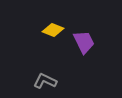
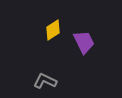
yellow diamond: rotated 55 degrees counterclockwise
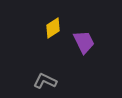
yellow diamond: moved 2 px up
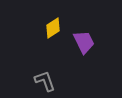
gray L-shape: rotated 45 degrees clockwise
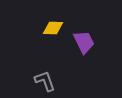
yellow diamond: rotated 35 degrees clockwise
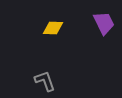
purple trapezoid: moved 20 px right, 19 px up
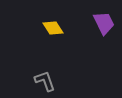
yellow diamond: rotated 55 degrees clockwise
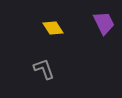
gray L-shape: moved 1 px left, 12 px up
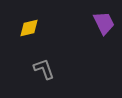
yellow diamond: moved 24 px left; rotated 70 degrees counterclockwise
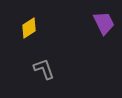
yellow diamond: rotated 20 degrees counterclockwise
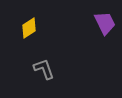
purple trapezoid: moved 1 px right
